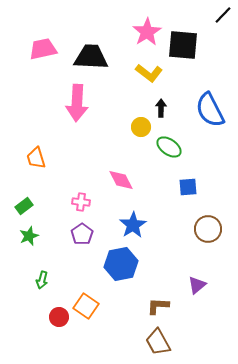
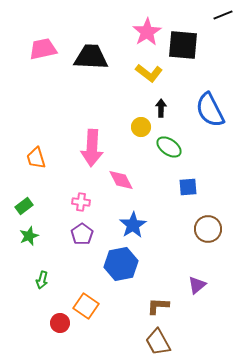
black line: rotated 24 degrees clockwise
pink arrow: moved 15 px right, 45 px down
red circle: moved 1 px right, 6 px down
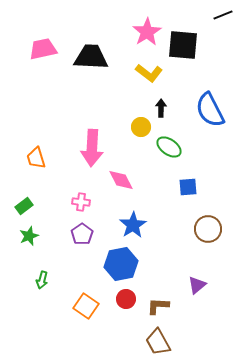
red circle: moved 66 px right, 24 px up
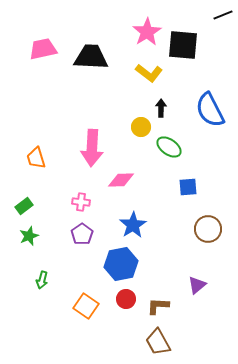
pink diamond: rotated 64 degrees counterclockwise
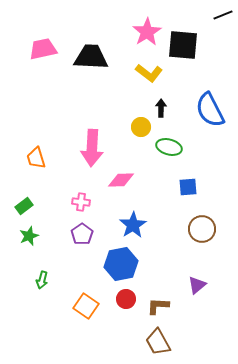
green ellipse: rotated 20 degrees counterclockwise
brown circle: moved 6 px left
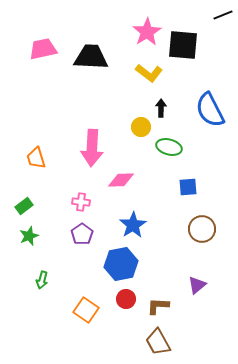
orange square: moved 4 px down
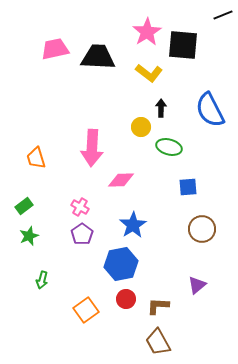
pink trapezoid: moved 12 px right
black trapezoid: moved 7 px right
pink cross: moved 1 px left, 5 px down; rotated 24 degrees clockwise
orange square: rotated 20 degrees clockwise
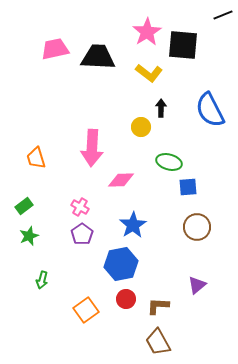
green ellipse: moved 15 px down
brown circle: moved 5 px left, 2 px up
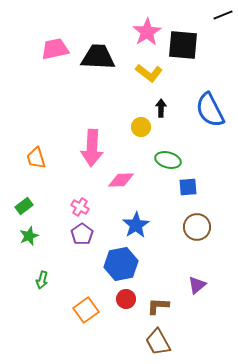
green ellipse: moved 1 px left, 2 px up
blue star: moved 3 px right
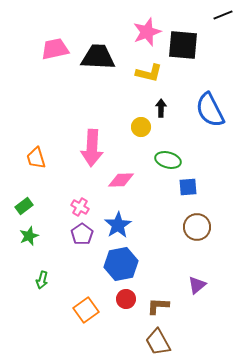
pink star: rotated 12 degrees clockwise
yellow L-shape: rotated 24 degrees counterclockwise
blue star: moved 18 px left
